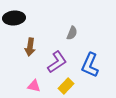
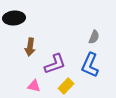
gray semicircle: moved 22 px right, 4 px down
purple L-shape: moved 2 px left, 2 px down; rotated 15 degrees clockwise
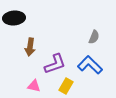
blue L-shape: rotated 110 degrees clockwise
yellow rectangle: rotated 14 degrees counterclockwise
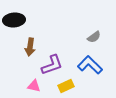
black ellipse: moved 2 px down
gray semicircle: rotated 32 degrees clockwise
purple L-shape: moved 3 px left, 1 px down
yellow rectangle: rotated 35 degrees clockwise
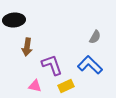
gray semicircle: moved 1 px right; rotated 24 degrees counterclockwise
brown arrow: moved 3 px left
purple L-shape: rotated 90 degrees counterclockwise
pink triangle: moved 1 px right
